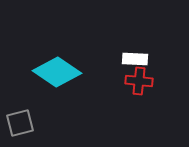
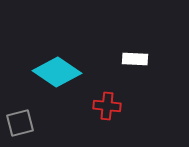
red cross: moved 32 px left, 25 px down
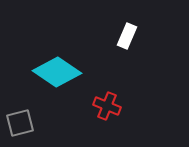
white rectangle: moved 8 px left, 23 px up; rotated 70 degrees counterclockwise
red cross: rotated 16 degrees clockwise
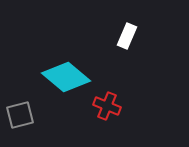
cyan diamond: moved 9 px right, 5 px down; rotated 6 degrees clockwise
gray square: moved 8 px up
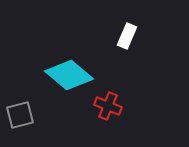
cyan diamond: moved 3 px right, 2 px up
red cross: moved 1 px right
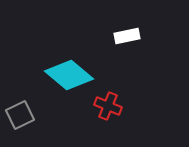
white rectangle: rotated 55 degrees clockwise
gray square: rotated 12 degrees counterclockwise
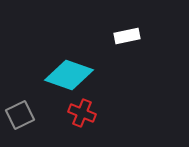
cyan diamond: rotated 21 degrees counterclockwise
red cross: moved 26 px left, 7 px down
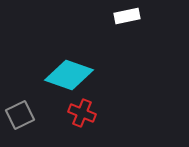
white rectangle: moved 20 px up
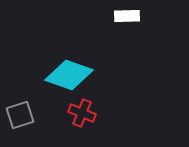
white rectangle: rotated 10 degrees clockwise
gray square: rotated 8 degrees clockwise
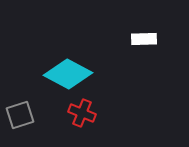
white rectangle: moved 17 px right, 23 px down
cyan diamond: moved 1 px left, 1 px up; rotated 9 degrees clockwise
